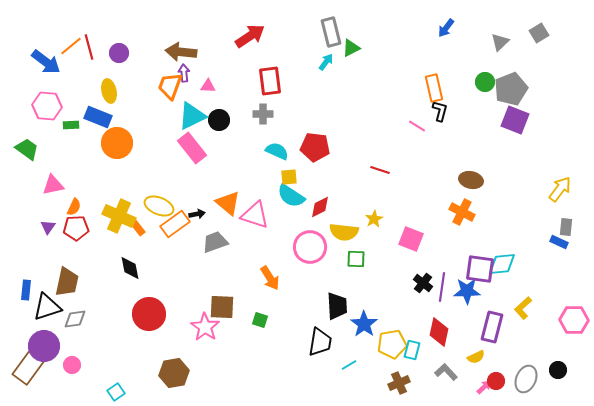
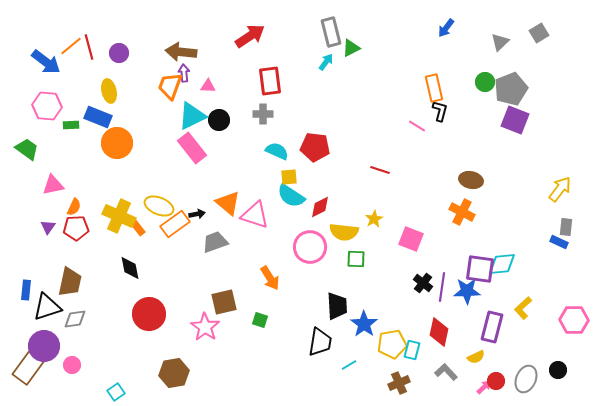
brown trapezoid at (67, 282): moved 3 px right
brown square at (222, 307): moved 2 px right, 5 px up; rotated 16 degrees counterclockwise
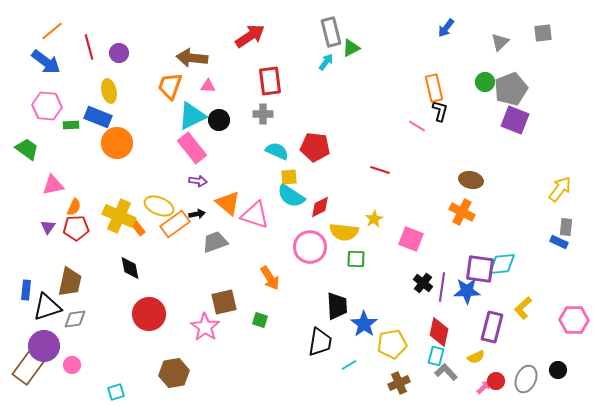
gray square at (539, 33): moved 4 px right; rotated 24 degrees clockwise
orange line at (71, 46): moved 19 px left, 15 px up
brown arrow at (181, 52): moved 11 px right, 6 px down
purple arrow at (184, 73): moved 14 px right, 108 px down; rotated 102 degrees clockwise
cyan rectangle at (412, 350): moved 24 px right, 6 px down
cyan square at (116, 392): rotated 18 degrees clockwise
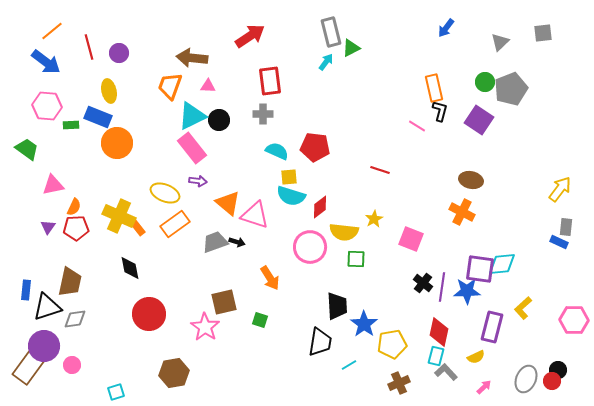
purple square at (515, 120): moved 36 px left; rotated 12 degrees clockwise
cyan semicircle at (291, 196): rotated 16 degrees counterclockwise
yellow ellipse at (159, 206): moved 6 px right, 13 px up
red diamond at (320, 207): rotated 10 degrees counterclockwise
black arrow at (197, 214): moved 40 px right, 28 px down; rotated 28 degrees clockwise
red circle at (496, 381): moved 56 px right
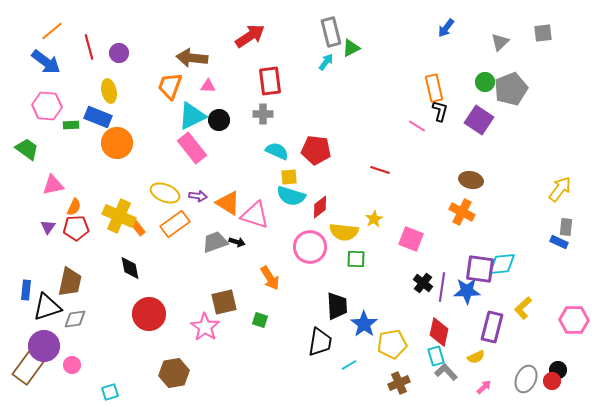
red pentagon at (315, 147): moved 1 px right, 3 px down
purple arrow at (198, 181): moved 15 px down
orange triangle at (228, 203): rotated 8 degrees counterclockwise
cyan rectangle at (436, 356): rotated 30 degrees counterclockwise
cyan square at (116, 392): moved 6 px left
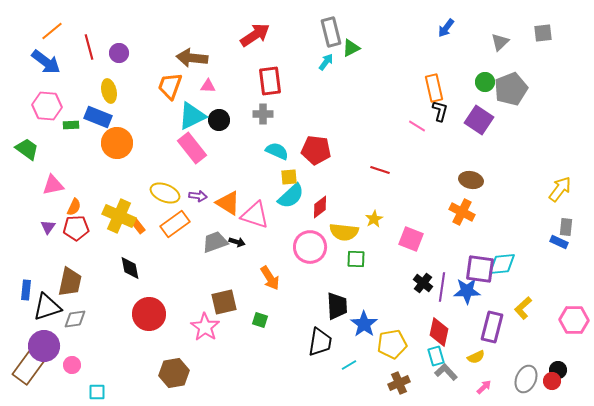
red arrow at (250, 36): moved 5 px right, 1 px up
cyan semicircle at (291, 196): rotated 60 degrees counterclockwise
orange rectangle at (138, 228): moved 2 px up
cyan square at (110, 392): moved 13 px left; rotated 18 degrees clockwise
